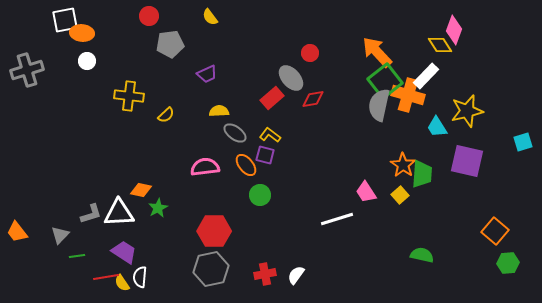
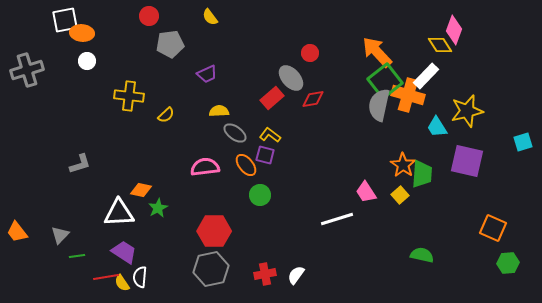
gray L-shape at (91, 214): moved 11 px left, 50 px up
orange square at (495, 231): moved 2 px left, 3 px up; rotated 16 degrees counterclockwise
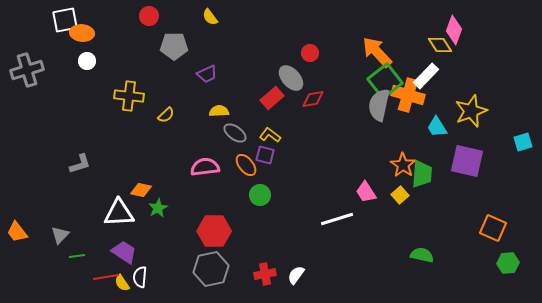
gray pentagon at (170, 44): moved 4 px right, 2 px down; rotated 8 degrees clockwise
yellow star at (467, 111): moved 4 px right; rotated 8 degrees counterclockwise
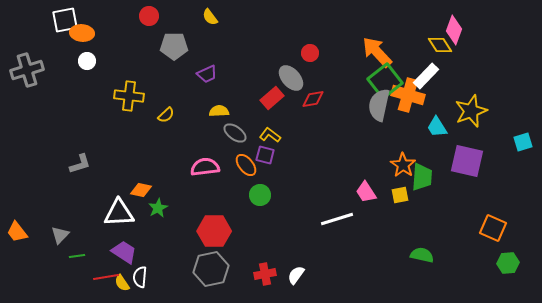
green trapezoid at (422, 174): moved 3 px down
yellow square at (400, 195): rotated 30 degrees clockwise
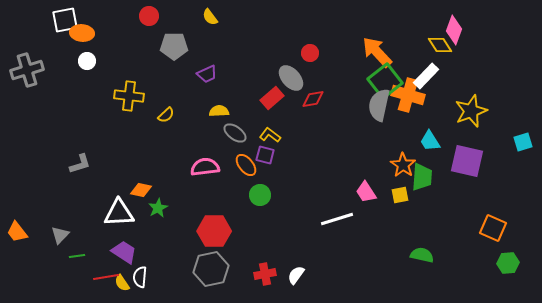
cyan trapezoid at (437, 127): moved 7 px left, 14 px down
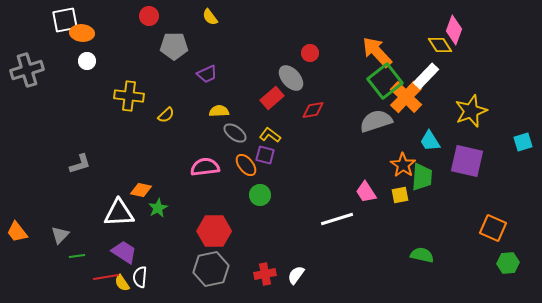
orange cross at (408, 95): moved 2 px left, 2 px down; rotated 28 degrees clockwise
red diamond at (313, 99): moved 11 px down
gray semicircle at (379, 105): moved 3 px left, 16 px down; rotated 60 degrees clockwise
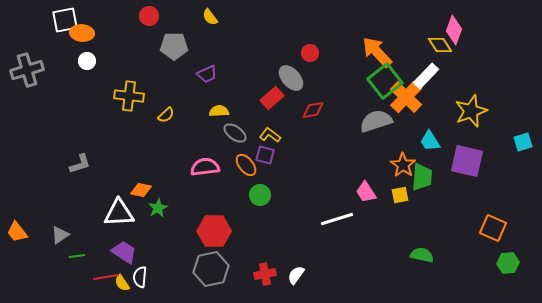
gray triangle at (60, 235): rotated 12 degrees clockwise
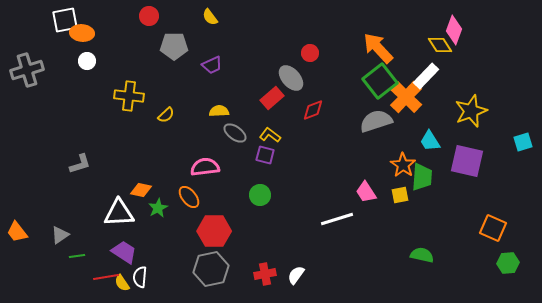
orange arrow at (377, 52): moved 1 px right, 4 px up
purple trapezoid at (207, 74): moved 5 px right, 9 px up
green square at (385, 81): moved 5 px left
red diamond at (313, 110): rotated 10 degrees counterclockwise
orange ellipse at (246, 165): moved 57 px left, 32 px down
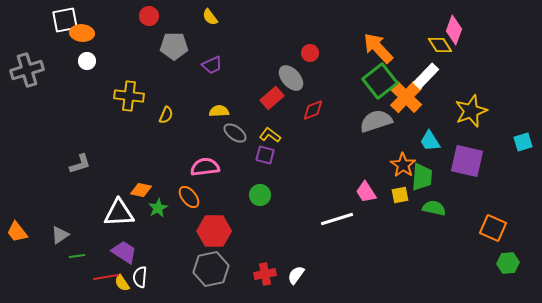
yellow semicircle at (166, 115): rotated 24 degrees counterclockwise
green semicircle at (422, 255): moved 12 px right, 47 px up
